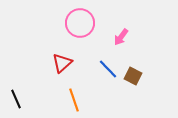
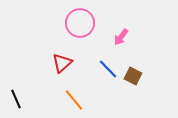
orange line: rotated 20 degrees counterclockwise
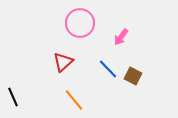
red triangle: moved 1 px right, 1 px up
black line: moved 3 px left, 2 px up
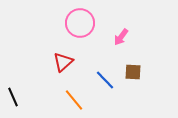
blue line: moved 3 px left, 11 px down
brown square: moved 4 px up; rotated 24 degrees counterclockwise
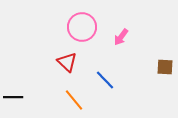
pink circle: moved 2 px right, 4 px down
red triangle: moved 4 px right; rotated 35 degrees counterclockwise
brown square: moved 32 px right, 5 px up
black line: rotated 66 degrees counterclockwise
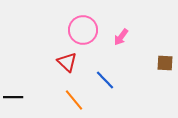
pink circle: moved 1 px right, 3 px down
brown square: moved 4 px up
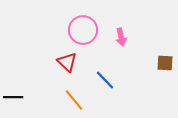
pink arrow: rotated 48 degrees counterclockwise
